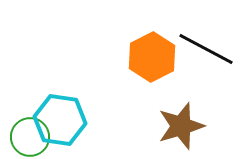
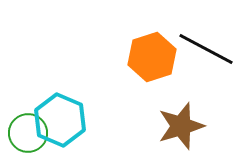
orange hexagon: rotated 9 degrees clockwise
cyan hexagon: rotated 15 degrees clockwise
green circle: moved 2 px left, 4 px up
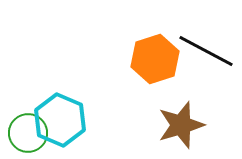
black line: moved 2 px down
orange hexagon: moved 3 px right, 2 px down
brown star: moved 1 px up
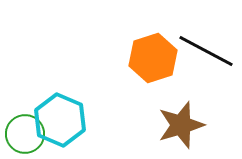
orange hexagon: moved 2 px left, 1 px up
green circle: moved 3 px left, 1 px down
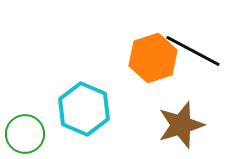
black line: moved 13 px left
cyan hexagon: moved 24 px right, 11 px up
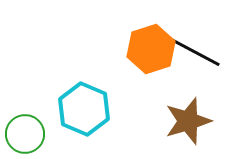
orange hexagon: moved 2 px left, 9 px up
brown star: moved 7 px right, 4 px up
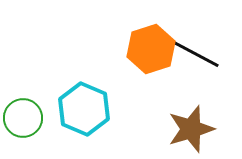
black line: moved 1 px left, 1 px down
brown star: moved 3 px right, 8 px down
green circle: moved 2 px left, 16 px up
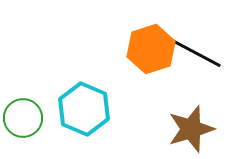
black line: moved 2 px right
